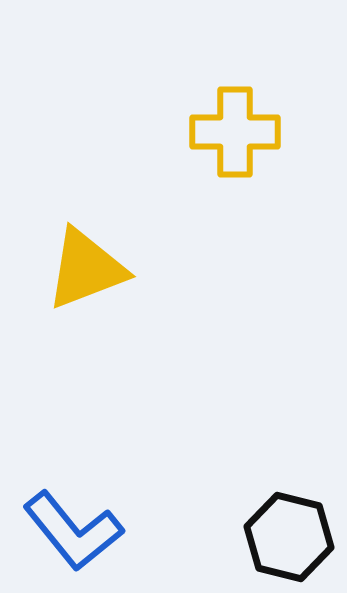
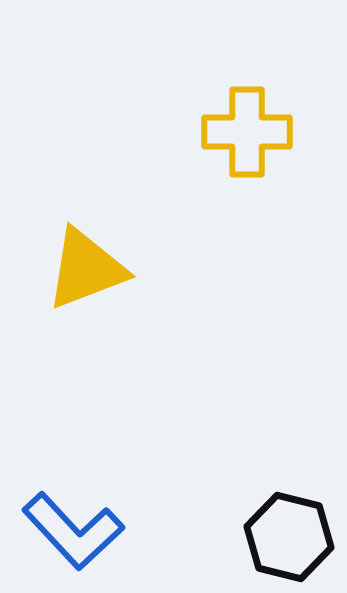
yellow cross: moved 12 px right
blue L-shape: rotated 4 degrees counterclockwise
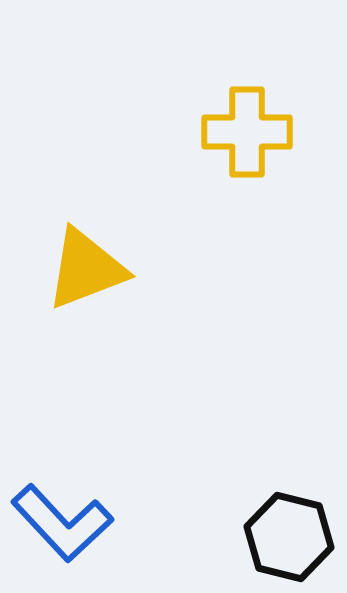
blue L-shape: moved 11 px left, 8 px up
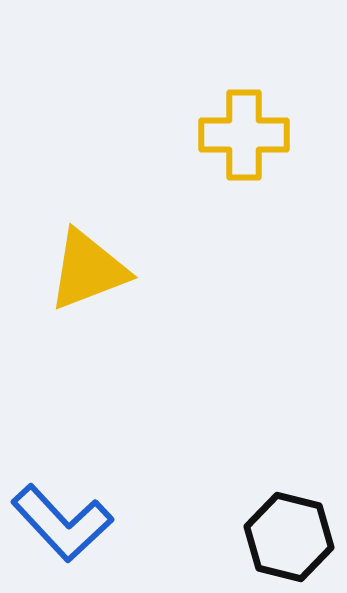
yellow cross: moved 3 px left, 3 px down
yellow triangle: moved 2 px right, 1 px down
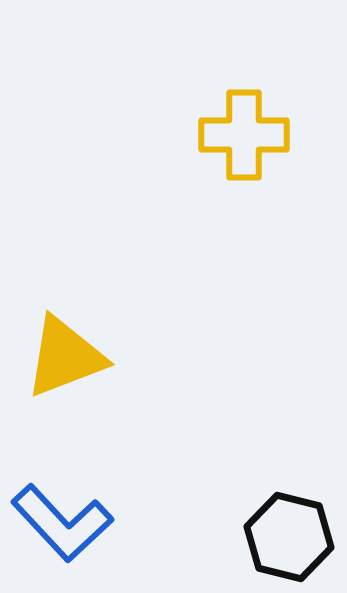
yellow triangle: moved 23 px left, 87 px down
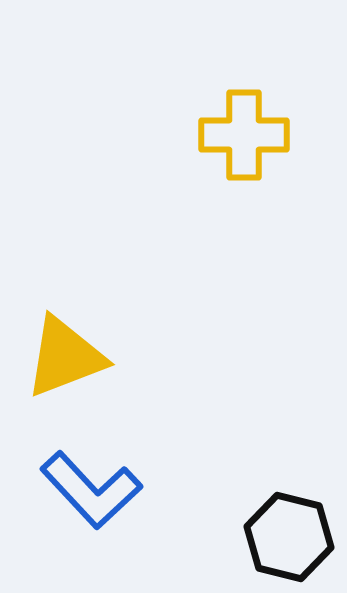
blue L-shape: moved 29 px right, 33 px up
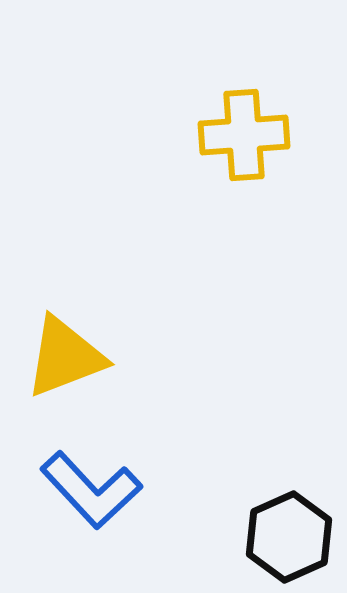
yellow cross: rotated 4 degrees counterclockwise
black hexagon: rotated 22 degrees clockwise
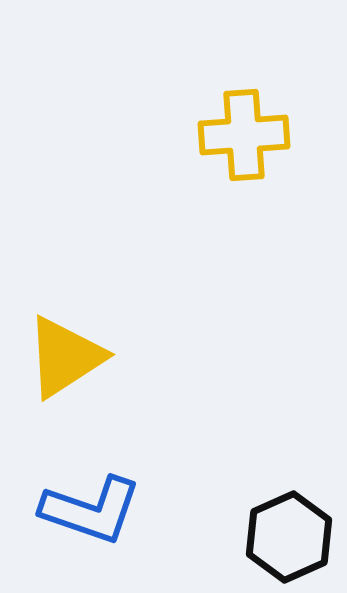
yellow triangle: rotated 12 degrees counterclockwise
blue L-shape: moved 20 px down; rotated 28 degrees counterclockwise
